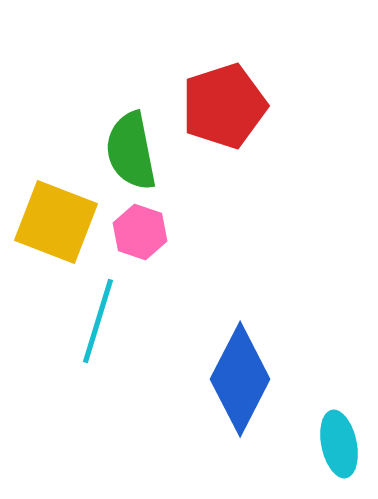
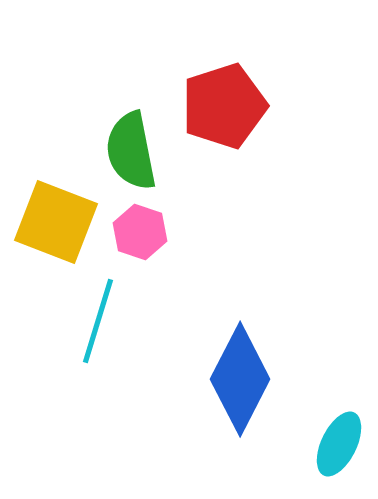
cyan ellipse: rotated 38 degrees clockwise
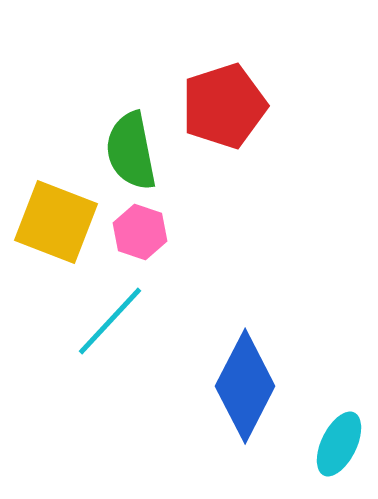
cyan line: moved 12 px right; rotated 26 degrees clockwise
blue diamond: moved 5 px right, 7 px down
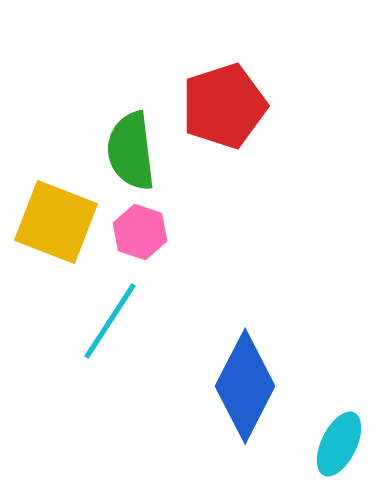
green semicircle: rotated 4 degrees clockwise
cyan line: rotated 10 degrees counterclockwise
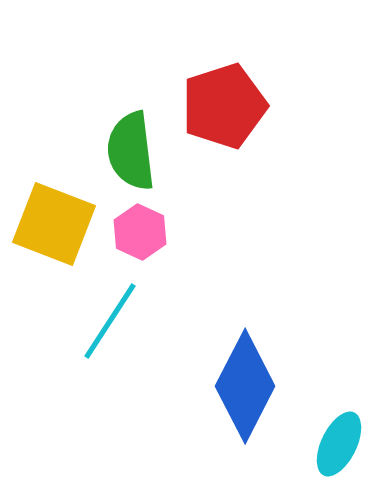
yellow square: moved 2 px left, 2 px down
pink hexagon: rotated 6 degrees clockwise
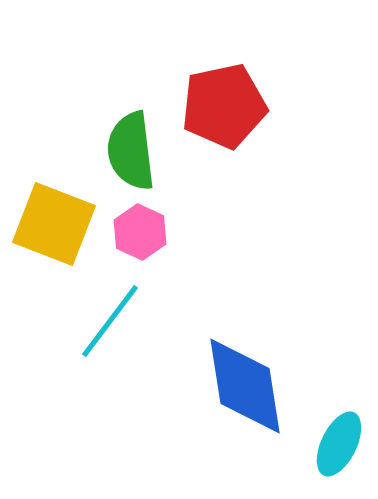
red pentagon: rotated 6 degrees clockwise
cyan line: rotated 4 degrees clockwise
blue diamond: rotated 36 degrees counterclockwise
